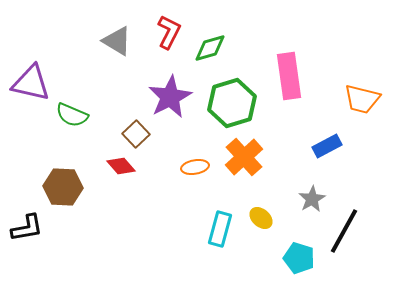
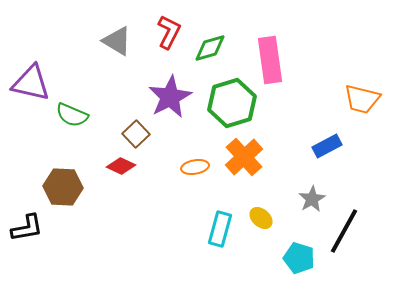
pink rectangle: moved 19 px left, 16 px up
red diamond: rotated 24 degrees counterclockwise
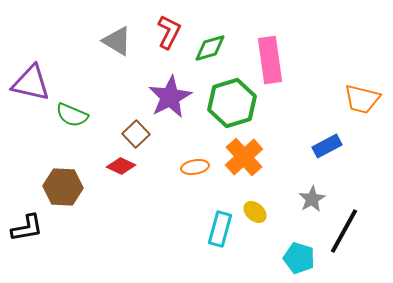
yellow ellipse: moved 6 px left, 6 px up
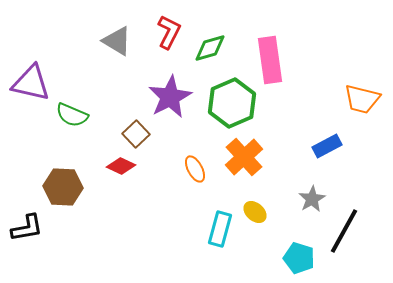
green hexagon: rotated 6 degrees counterclockwise
orange ellipse: moved 2 px down; rotated 72 degrees clockwise
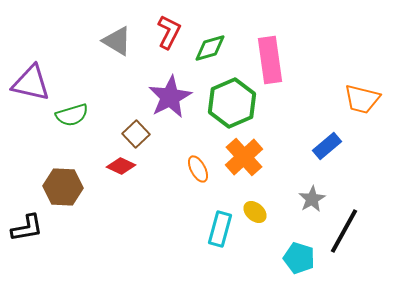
green semicircle: rotated 40 degrees counterclockwise
blue rectangle: rotated 12 degrees counterclockwise
orange ellipse: moved 3 px right
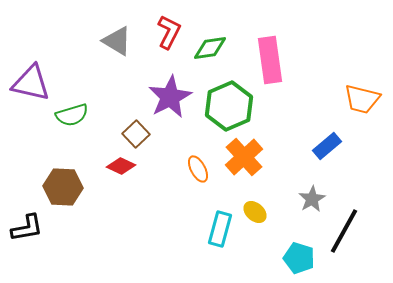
green diamond: rotated 8 degrees clockwise
green hexagon: moved 3 px left, 3 px down
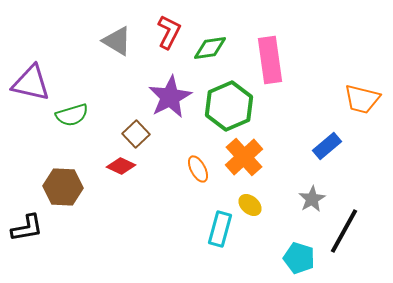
yellow ellipse: moved 5 px left, 7 px up
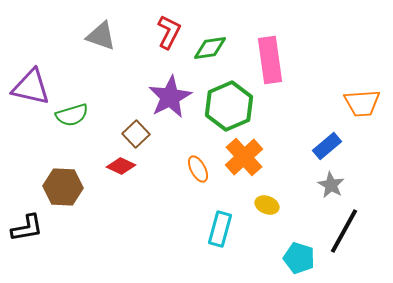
gray triangle: moved 16 px left, 5 px up; rotated 12 degrees counterclockwise
purple triangle: moved 4 px down
orange trapezoid: moved 4 px down; rotated 18 degrees counterclockwise
gray star: moved 19 px right, 14 px up; rotated 12 degrees counterclockwise
yellow ellipse: moved 17 px right; rotated 20 degrees counterclockwise
